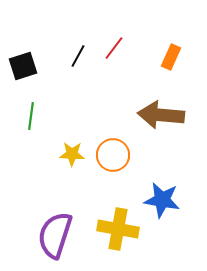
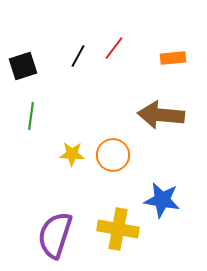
orange rectangle: moved 2 px right, 1 px down; rotated 60 degrees clockwise
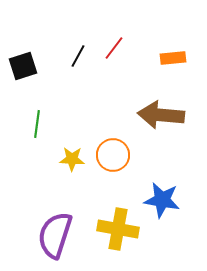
green line: moved 6 px right, 8 px down
yellow star: moved 5 px down
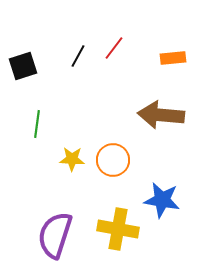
orange circle: moved 5 px down
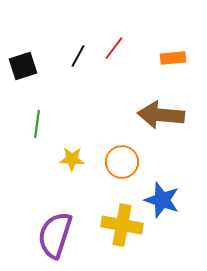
orange circle: moved 9 px right, 2 px down
blue star: rotated 9 degrees clockwise
yellow cross: moved 4 px right, 4 px up
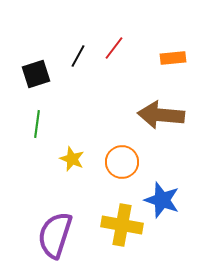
black square: moved 13 px right, 8 px down
yellow star: rotated 20 degrees clockwise
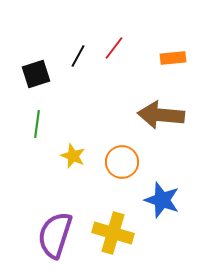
yellow star: moved 1 px right, 3 px up
yellow cross: moved 9 px left, 8 px down; rotated 6 degrees clockwise
